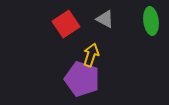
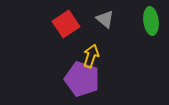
gray triangle: rotated 12 degrees clockwise
yellow arrow: moved 1 px down
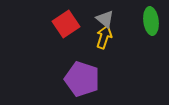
yellow arrow: moved 13 px right, 19 px up
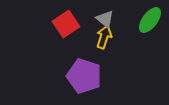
green ellipse: moved 1 px left, 1 px up; rotated 44 degrees clockwise
purple pentagon: moved 2 px right, 3 px up
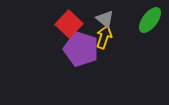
red square: moved 3 px right; rotated 12 degrees counterclockwise
purple pentagon: moved 3 px left, 27 px up
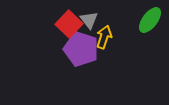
gray triangle: moved 16 px left, 1 px down; rotated 12 degrees clockwise
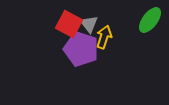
gray triangle: moved 4 px down
red square: rotated 16 degrees counterclockwise
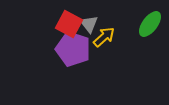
green ellipse: moved 4 px down
yellow arrow: rotated 30 degrees clockwise
purple pentagon: moved 8 px left
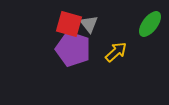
red square: rotated 12 degrees counterclockwise
yellow arrow: moved 12 px right, 15 px down
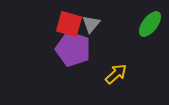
gray triangle: moved 2 px right; rotated 18 degrees clockwise
yellow arrow: moved 22 px down
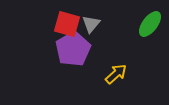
red square: moved 2 px left
purple pentagon: rotated 24 degrees clockwise
